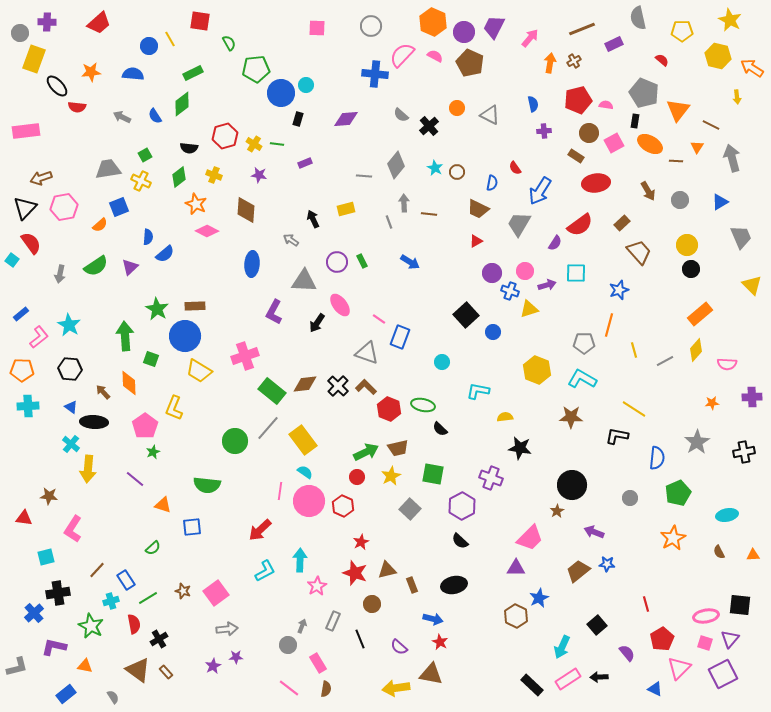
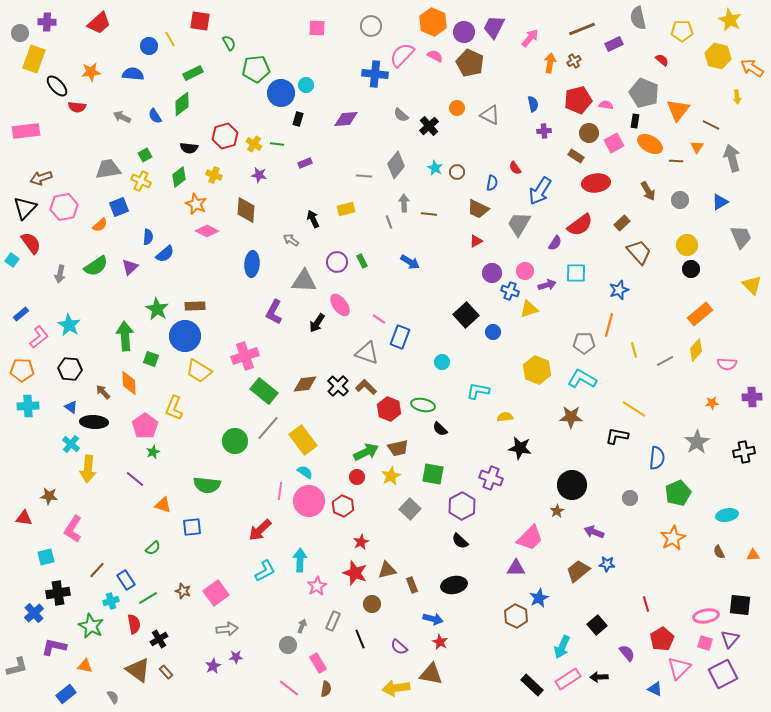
green rectangle at (272, 391): moved 8 px left
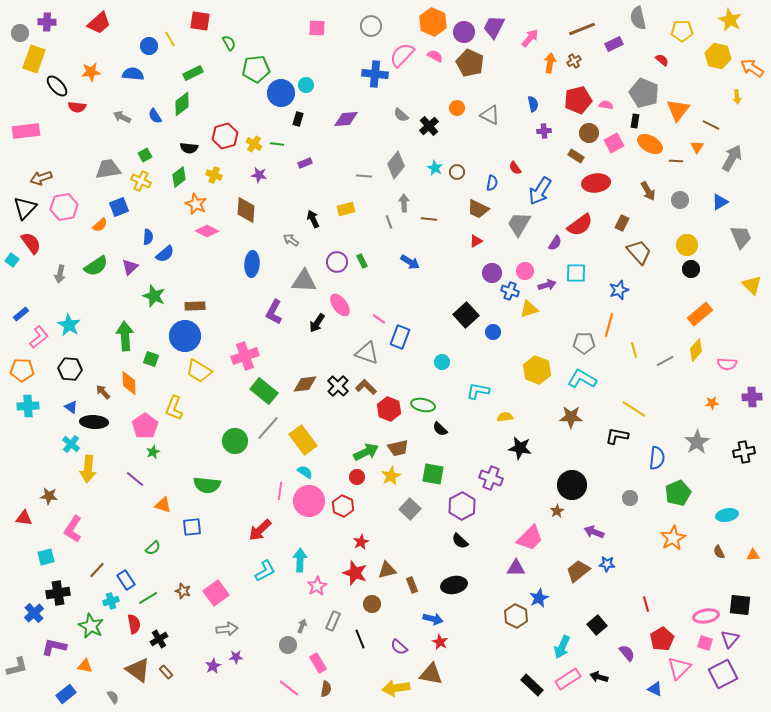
gray arrow at (732, 158): rotated 44 degrees clockwise
brown line at (429, 214): moved 5 px down
brown rectangle at (622, 223): rotated 21 degrees counterclockwise
green star at (157, 309): moved 3 px left, 13 px up; rotated 10 degrees counterclockwise
black arrow at (599, 677): rotated 18 degrees clockwise
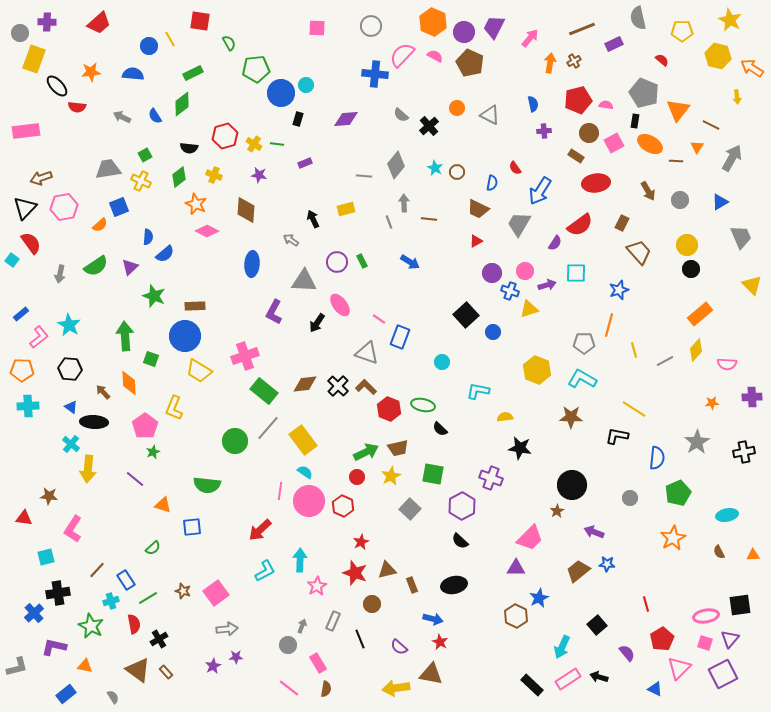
black square at (740, 605): rotated 15 degrees counterclockwise
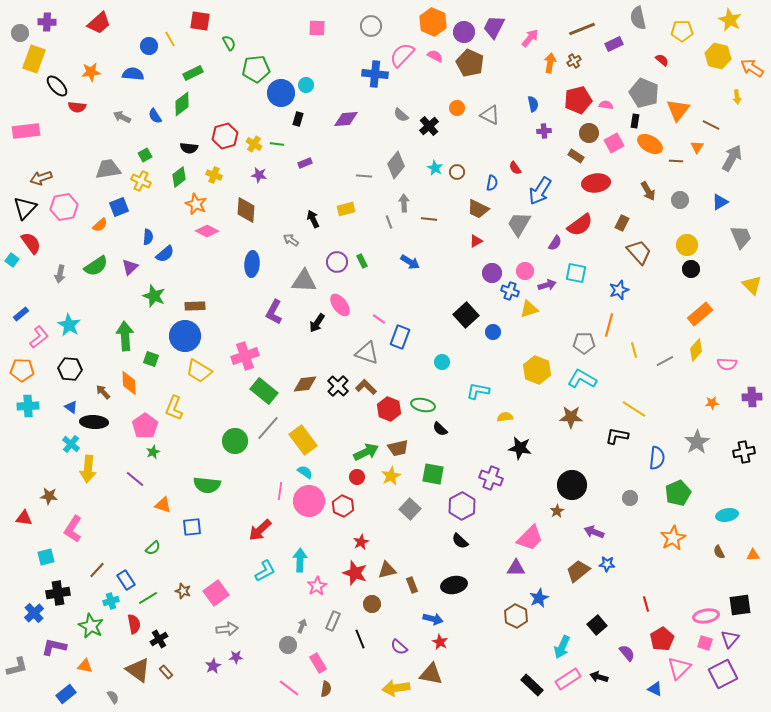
cyan square at (576, 273): rotated 10 degrees clockwise
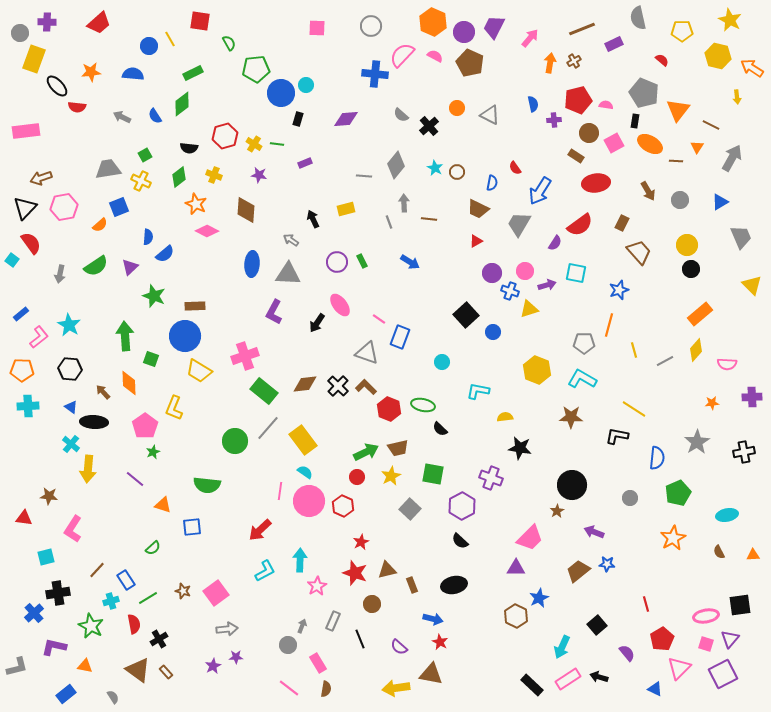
purple cross at (544, 131): moved 10 px right, 11 px up
gray triangle at (304, 281): moved 16 px left, 7 px up
pink square at (705, 643): moved 1 px right, 1 px down
